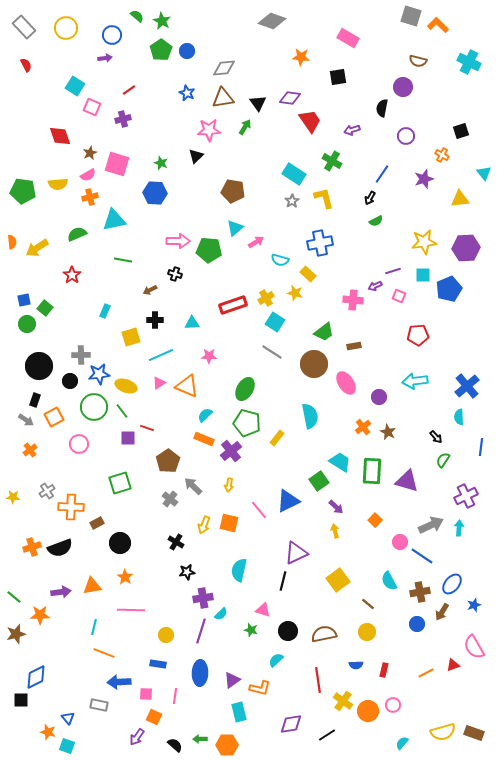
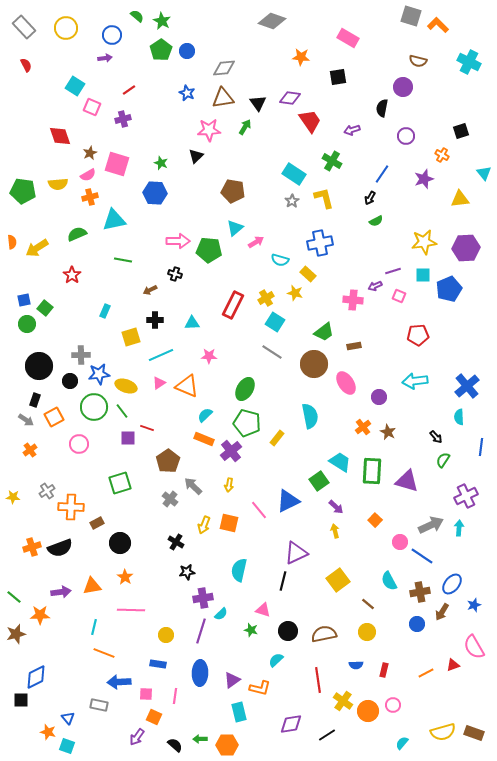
red rectangle at (233, 305): rotated 44 degrees counterclockwise
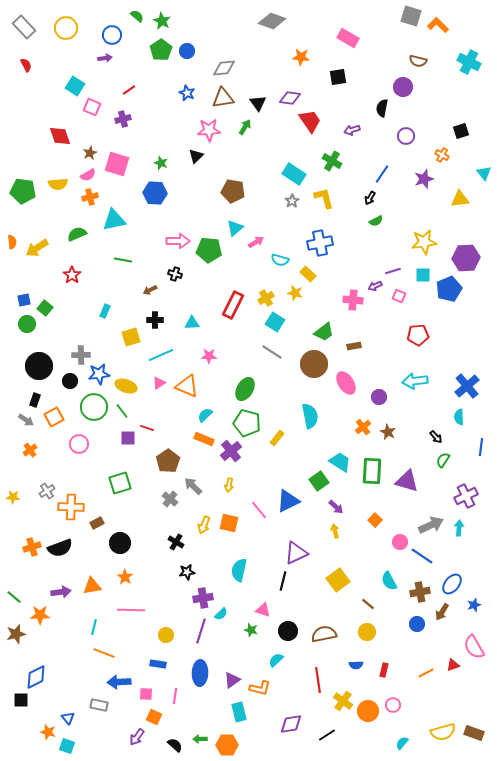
purple hexagon at (466, 248): moved 10 px down
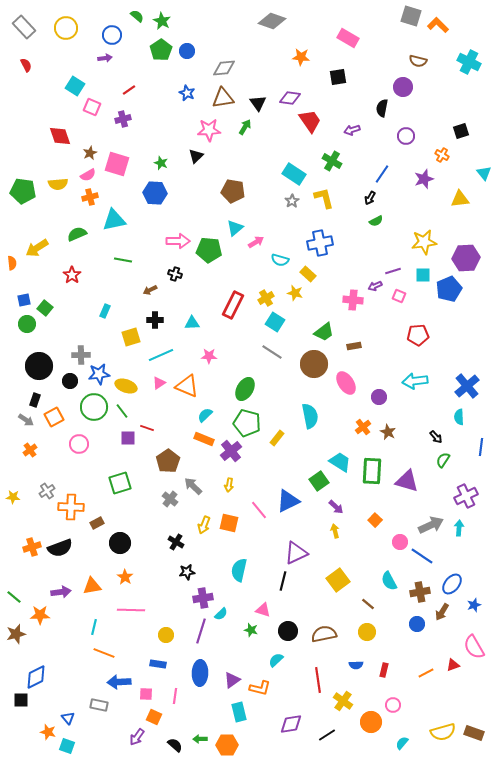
orange semicircle at (12, 242): moved 21 px down
orange circle at (368, 711): moved 3 px right, 11 px down
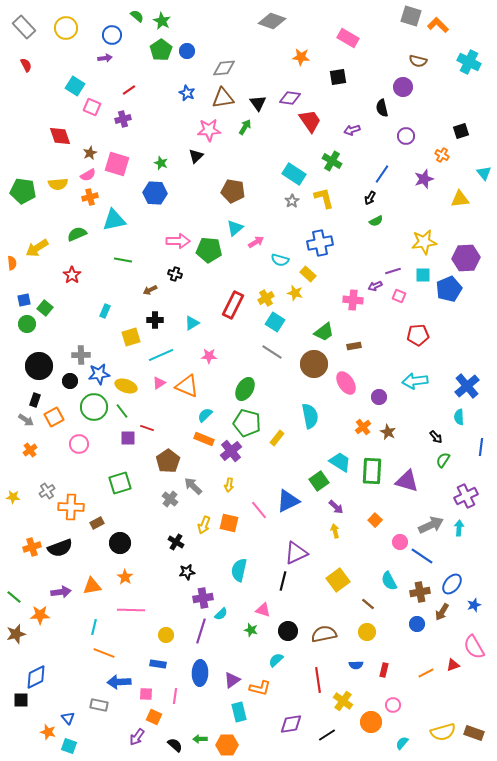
black semicircle at (382, 108): rotated 24 degrees counterclockwise
cyan triangle at (192, 323): rotated 28 degrees counterclockwise
cyan square at (67, 746): moved 2 px right
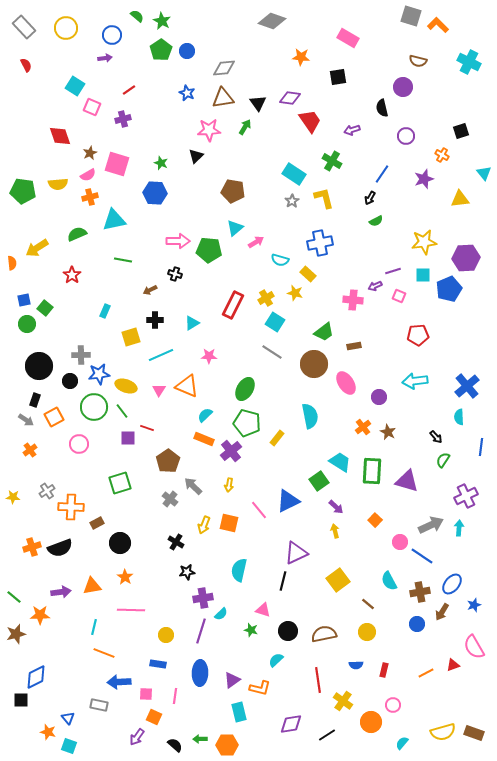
pink triangle at (159, 383): moved 7 px down; rotated 24 degrees counterclockwise
